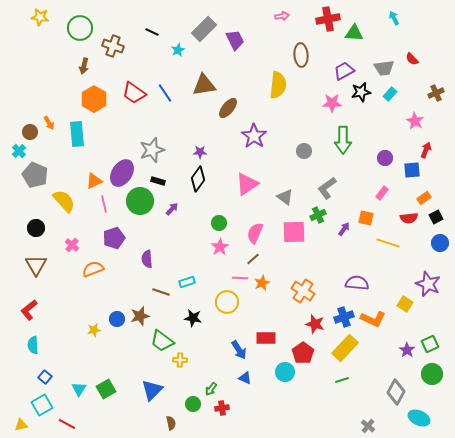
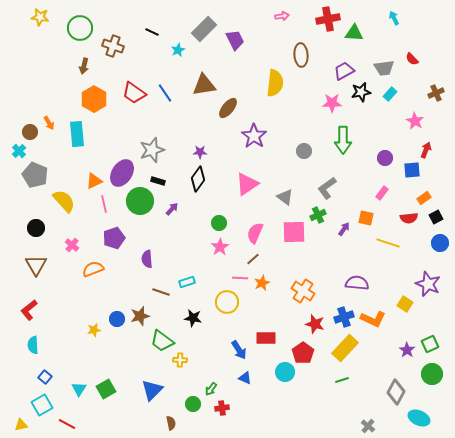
yellow semicircle at (278, 85): moved 3 px left, 2 px up
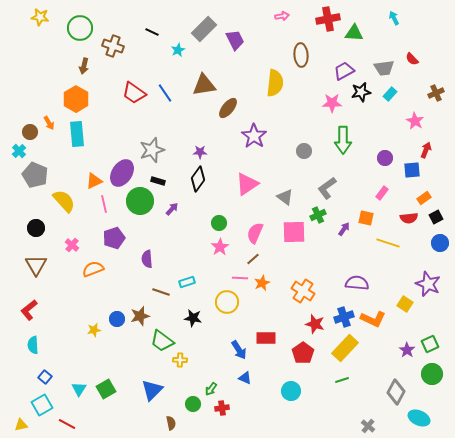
orange hexagon at (94, 99): moved 18 px left
cyan circle at (285, 372): moved 6 px right, 19 px down
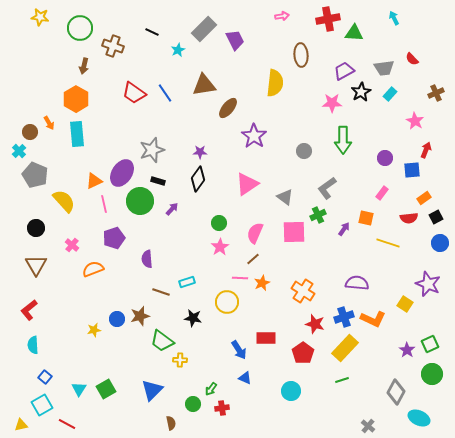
black star at (361, 92): rotated 18 degrees counterclockwise
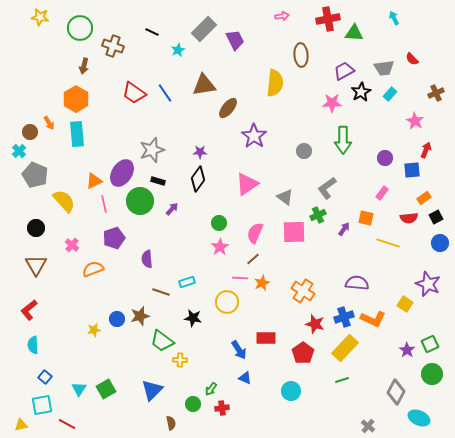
cyan square at (42, 405): rotated 20 degrees clockwise
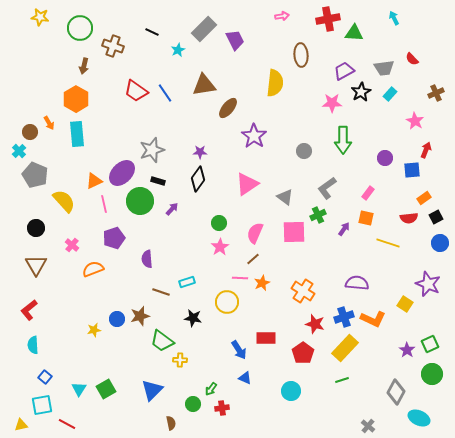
red trapezoid at (134, 93): moved 2 px right, 2 px up
purple ellipse at (122, 173): rotated 12 degrees clockwise
pink rectangle at (382, 193): moved 14 px left
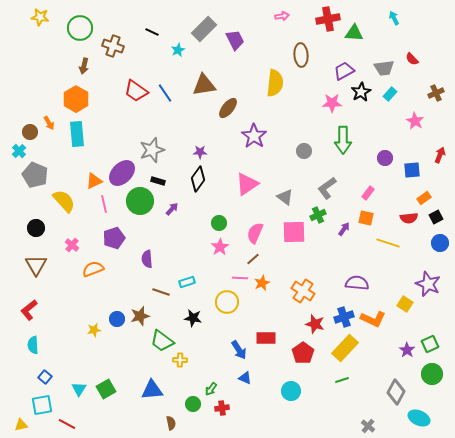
red arrow at (426, 150): moved 14 px right, 5 px down
blue triangle at (152, 390): rotated 40 degrees clockwise
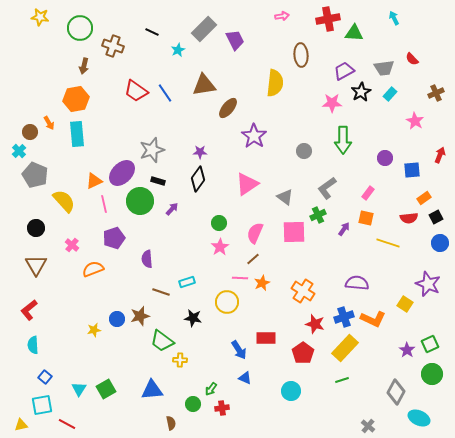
orange hexagon at (76, 99): rotated 20 degrees clockwise
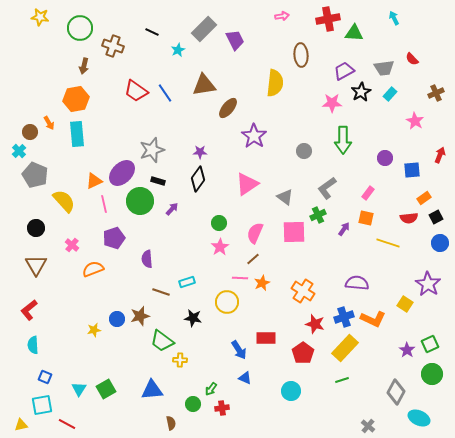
purple star at (428, 284): rotated 10 degrees clockwise
blue square at (45, 377): rotated 16 degrees counterclockwise
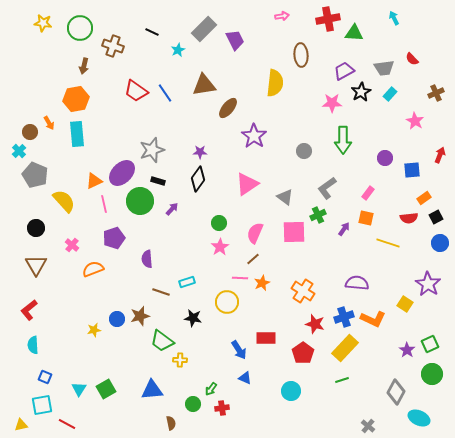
yellow star at (40, 17): moved 3 px right, 6 px down
